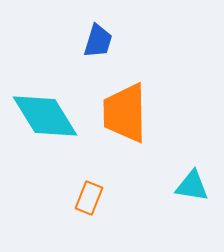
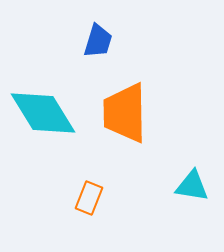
cyan diamond: moved 2 px left, 3 px up
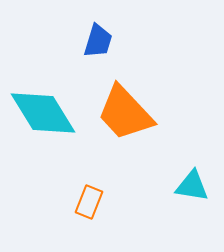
orange trapezoid: rotated 42 degrees counterclockwise
orange rectangle: moved 4 px down
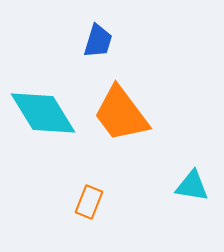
orange trapezoid: moved 4 px left, 1 px down; rotated 6 degrees clockwise
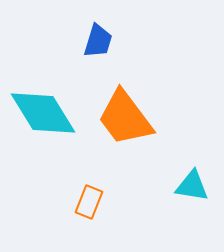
orange trapezoid: moved 4 px right, 4 px down
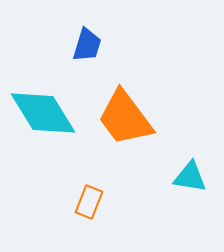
blue trapezoid: moved 11 px left, 4 px down
cyan triangle: moved 2 px left, 9 px up
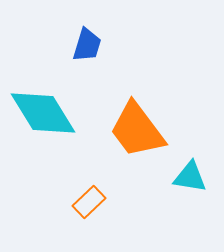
orange trapezoid: moved 12 px right, 12 px down
orange rectangle: rotated 24 degrees clockwise
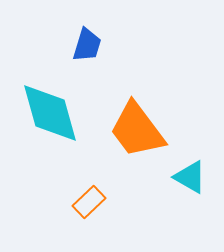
cyan diamond: moved 7 px right; rotated 16 degrees clockwise
cyan triangle: rotated 21 degrees clockwise
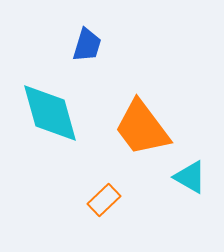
orange trapezoid: moved 5 px right, 2 px up
orange rectangle: moved 15 px right, 2 px up
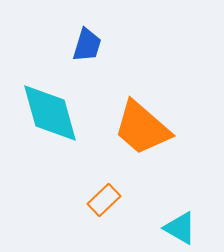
orange trapezoid: rotated 12 degrees counterclockwise
cyan triangle: moved 10 px left, 51 px down
